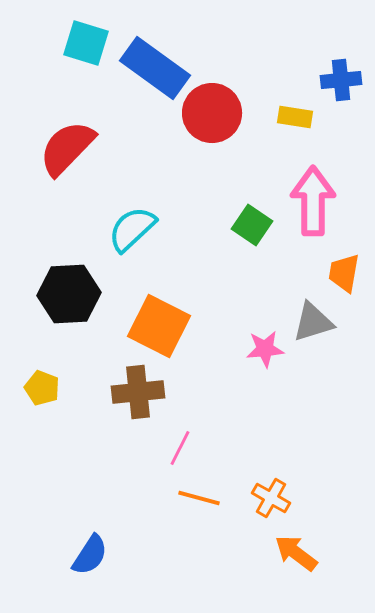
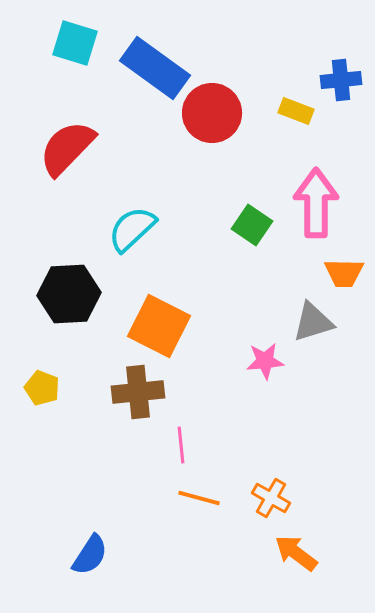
cyan square: moved 11 px left
yellow rectangle: moved 1 px right, 6 px up; rotated 12 degrees clockwise
pink arrow: moved 3 px right, 2 px down
orange trapezoid: rotated 99 degrees counterclockwise
pink star: moved 12 px down
pink line: moved 1 px right, 3 px up; rotated 33 degrees counterclockwise
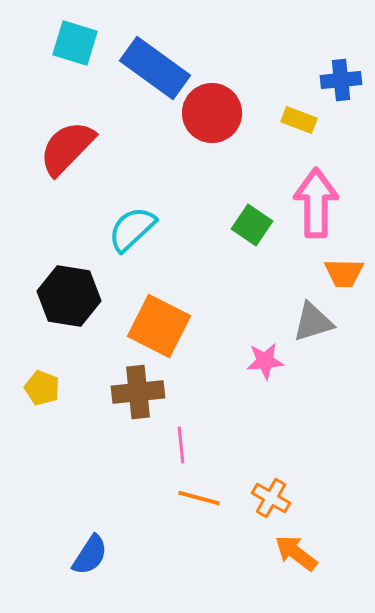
yellow rectangle: moved 3 px right, 9 px down
black hexagon: moved 2 px down; rotated 12 degrees clockwise
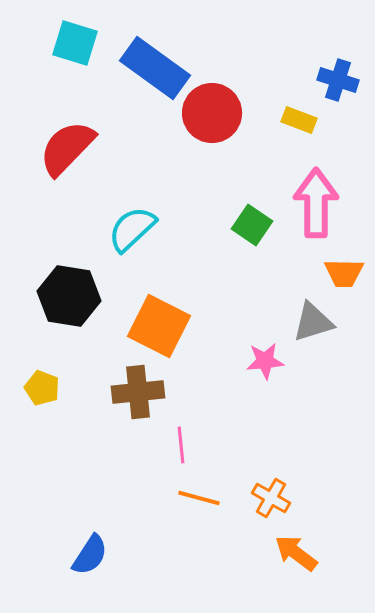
blue cross: moved 3 px left; rotated 24 degrees clockwise
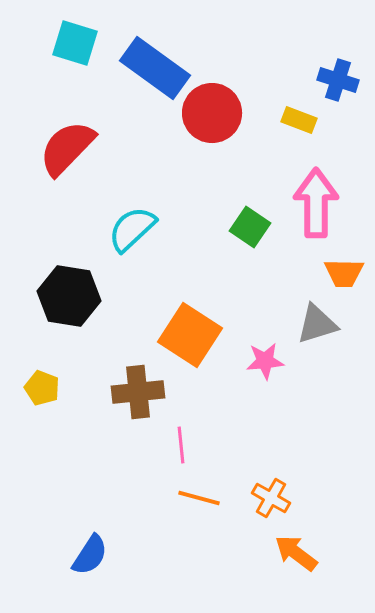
green square: moved 2 px left, 2 px down
gray triangle: moved 4 px right, 2 px down
orange square: moved 31 px right, 9 px down; rotated 6 degrees clockwise
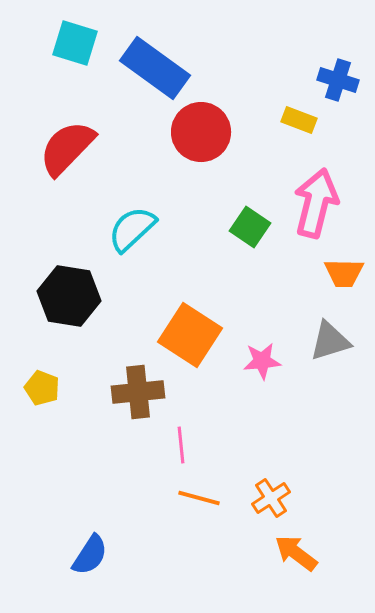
red circle: moved 11 px left, 19 px down
pink arrow: rotated 14 degrees clockwise
gray triangle: moved 13 px right, 17 px down
pink star: moved 3 px left
orange cross: rotated 27 degrees clockwise
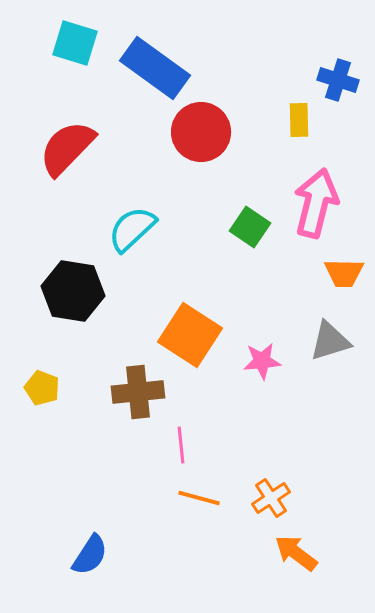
yellow rectangle: rotated 68 degrees clockwise
black hexagon: moved 4 px right, 5 px up
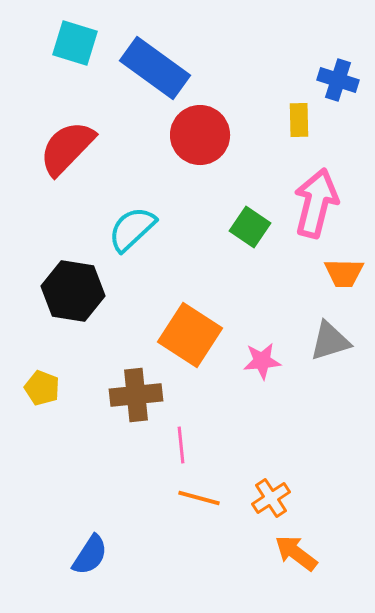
red circle: moved 1 px left, 3 px down
brown cross: moved 2 px left, 3 px down
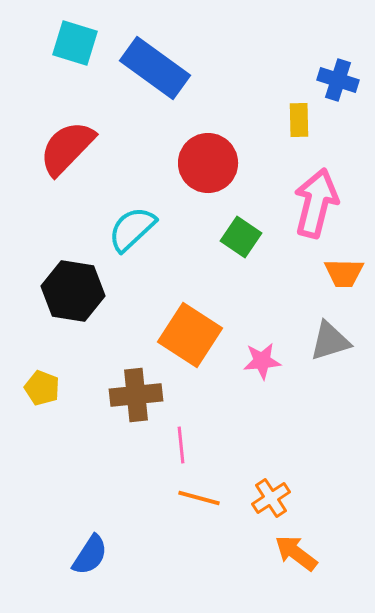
red circle: moved 8 px right, 28 px down
green square: moved 9 px left, 10 px down
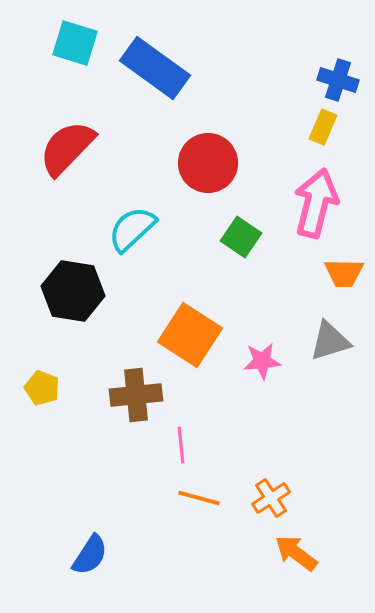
yellow rectangle: moved 24 px right, 7 px down; rotated 24 degrees clockwise
